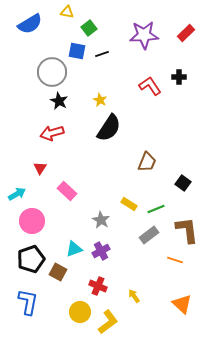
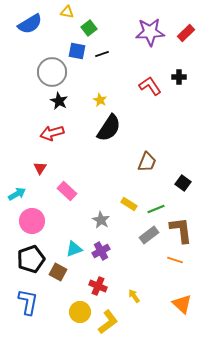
purple star: moved 6 px right, 3 px up
brown L-shape: moved 6 px left
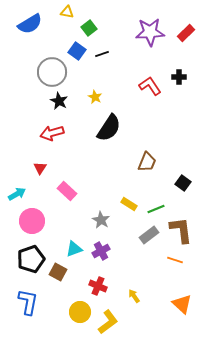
blue square: rotated 24 degrees clockwise
yellow star: moved 5 px left, 3 px up
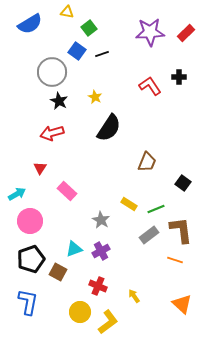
pink circle: moved 2 px left
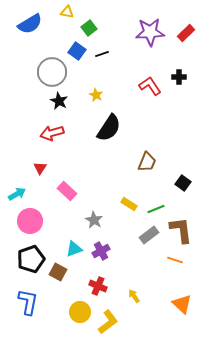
yellow star: moved 1 px right, 2 px up
gray star: moved 7 px left
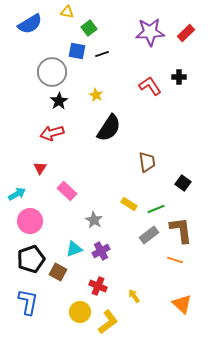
blue square: rotated 24 degrees counterclockwise
black star: rotated 12 degrees clockwise
brown trapezoid: rotated 30 degrees counterclockwise
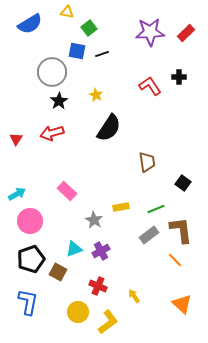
red triangle: moved 24 px left, 29 px up
yellow rectangle: moved 8 px left, 3 px down; rotated 42 degrees counterclockwise
orange line: rotated 28 degrees clockwise
yellow circle: moved 2 px left
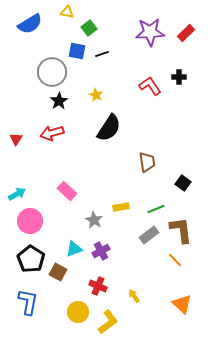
black pentagon: rotated 20 degrees counterclockwise
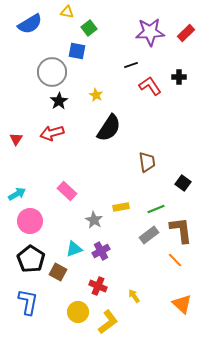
black line: moved 29 px right, 11 px down
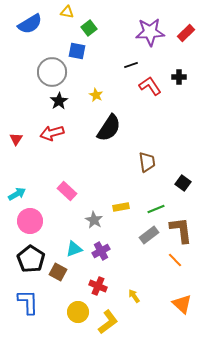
blue L-shape: rotated 12 degrees counterclockwise
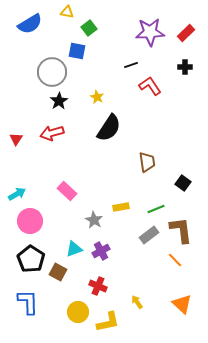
black cross: moved 6 px right, 10 px up
yellow star: moved 1 px right, 2 px down
yellow arrow: moved 3 px right, 6 px down
yellow L-shape: rotated 25 degrees clockwise
